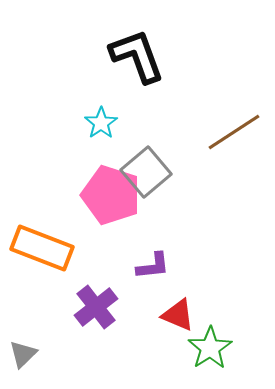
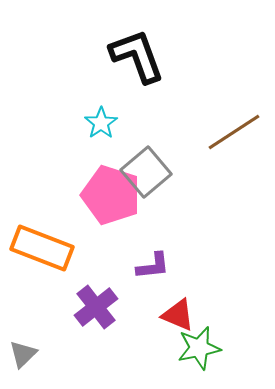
green star: moved 11 px left; rotated 21 degrees clockwise
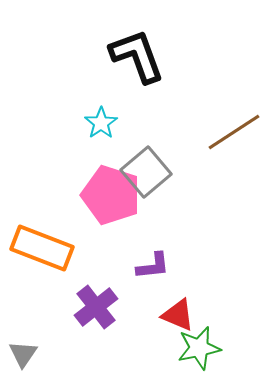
gray triangle: rotated 12 degrees counterclockwise
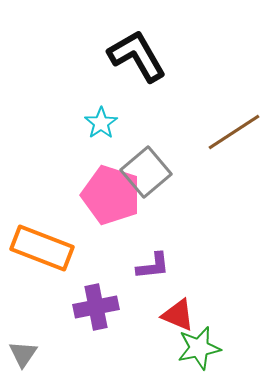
black L-shape: rotated 10 degrees counterclockwise
purple cross: rotated 27 degrees clockwise
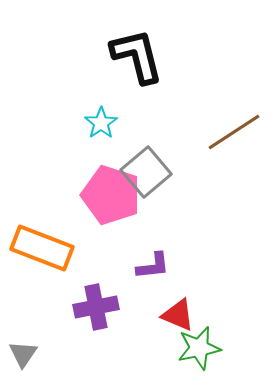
black L-shape: rotated 16 degrees clockwise
